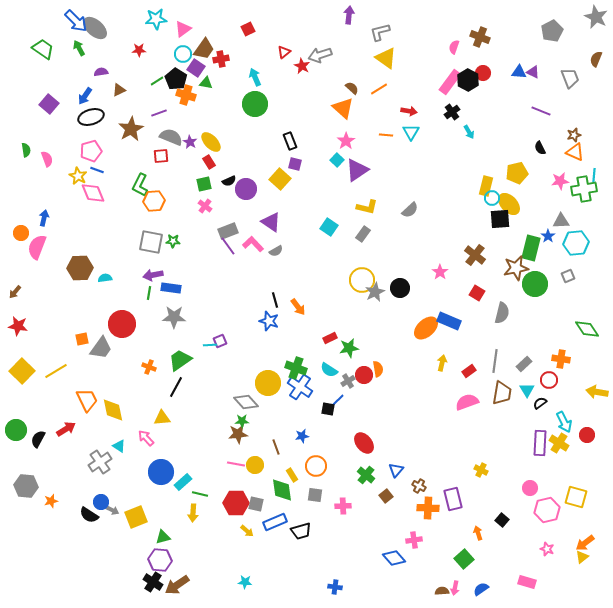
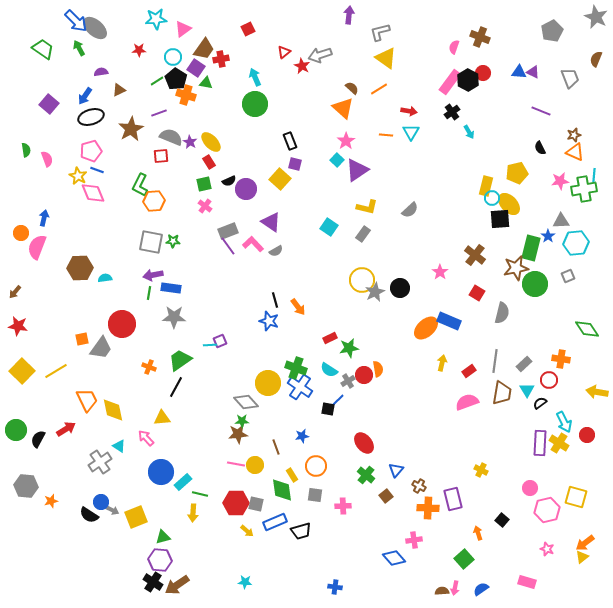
cyan circle at (183, 54): moved 10 px left, 3 px down
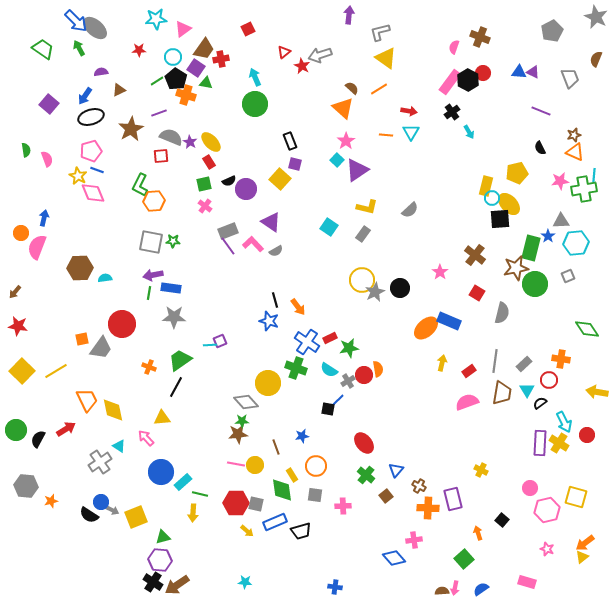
blue cross at (300, 387): moved 7 px right, 45 px up
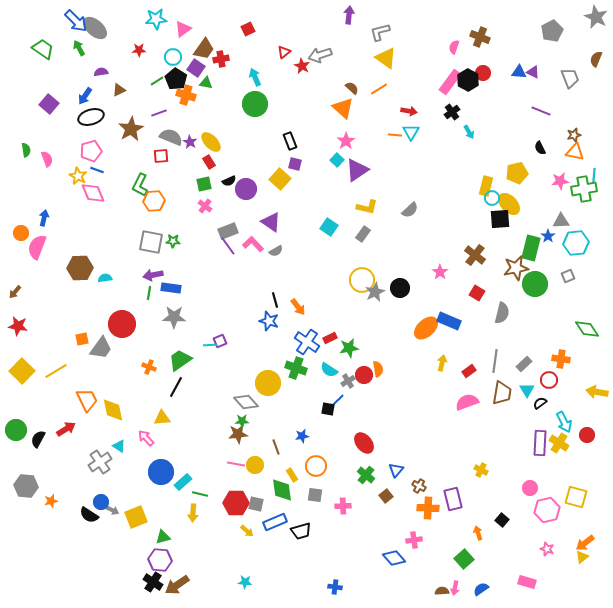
orange line at (386, 135): moved 9 px right
orange triangle at (575, 152): rotated 12 degrees counterclockwise
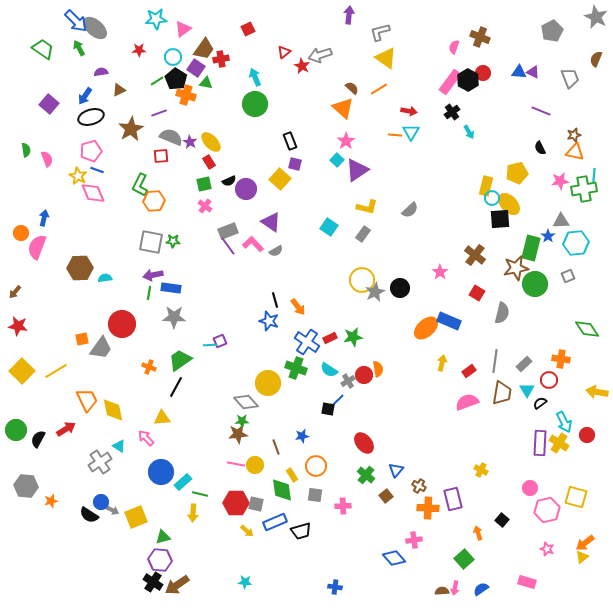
green star at (349, 348): moved 4 px right, 11 px up
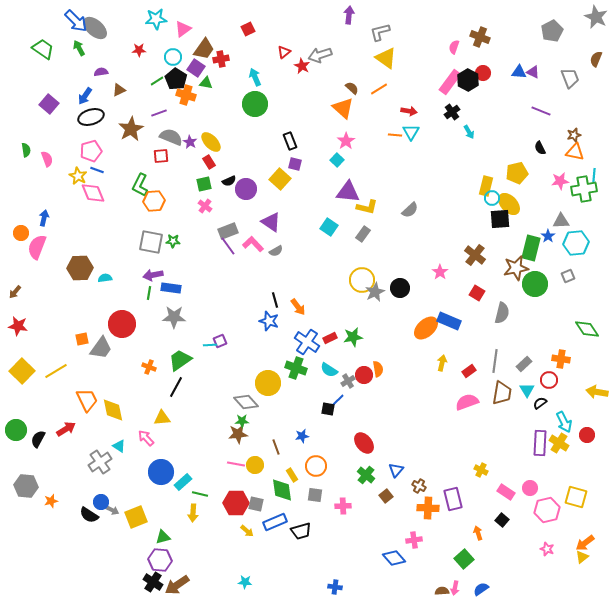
purple triangle at (357, 170): moved 9 px left, 22 px down; rotated 40 degrees clockwise
pink rectangle at (527, 582): moved 21 px left, 90 px up; rotated 18 degrees clockwise
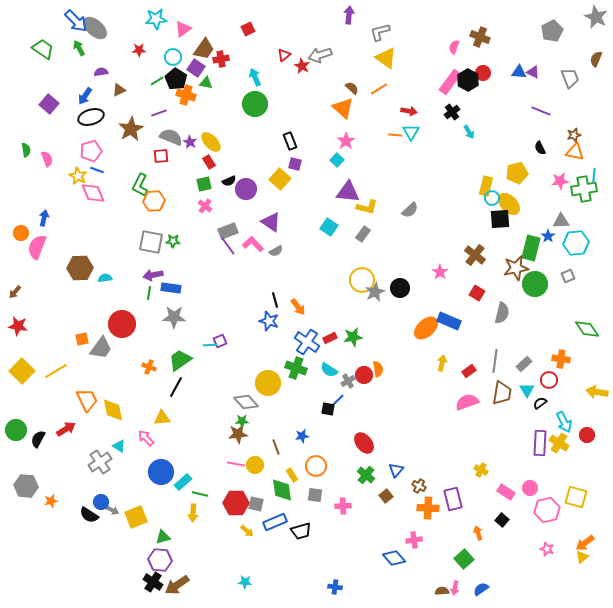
red triangle at (284, 52): moved 3 px down
